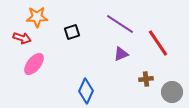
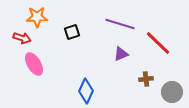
purple line: rotated 16 degrees counterclockwise
red line: rotated 12 degrees counterclockwise
pink ellipse: rotated 70 degrees counterclockwise
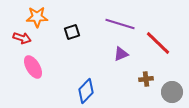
pink ellipse: moved 1 px left, 3 px down
blue diamond: rotated 20 degrees clockwise
